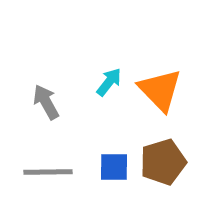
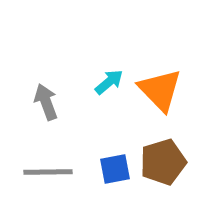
cyan arrow: rotated 12 degrees clockwise
gray arrow: rotated 9 degrees clockwise
blue square: moved 1 px right, 2 px down; rotated 12 degrees counterclockwise
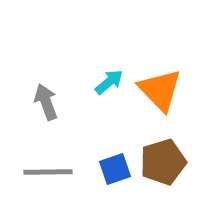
blue square: rotated 8 degrees counterclockwise
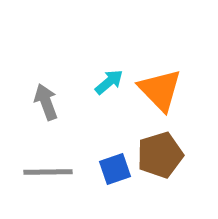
brown pentagon: moved 3 px left, 7 px up
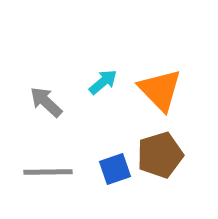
cyan arrow: moved 6 px left
gray arrow: rotated 27 degrees counterclockwise
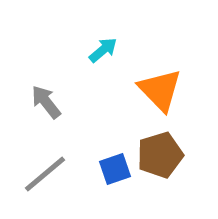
cyan arrow: moved 32 px up
gray arrow: rotated 9 degrees clockwise
gray line: moved 3 px left, 2 px down; rotated 39 degrees counterclockwise
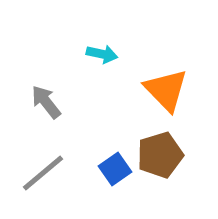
cyan arrow: moved 1 px left, 4 px down; rotated 52 degrees clockwise
orange triangle: moved 6 px right
blue square: rotated 16 degrees counterclockwise
gray line: moved 2 px left, 1 px up
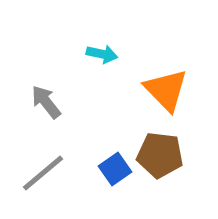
brown pentagon: rotated 24 degrees clockwise
